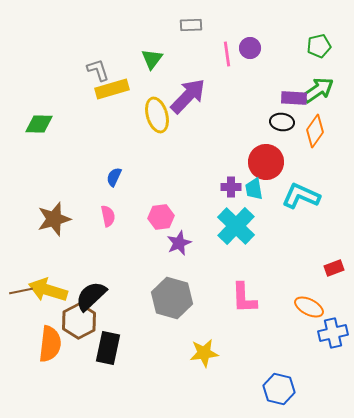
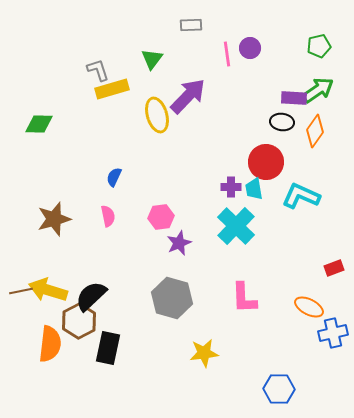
blue hexagon: rotated 12 degrees counterclockwise
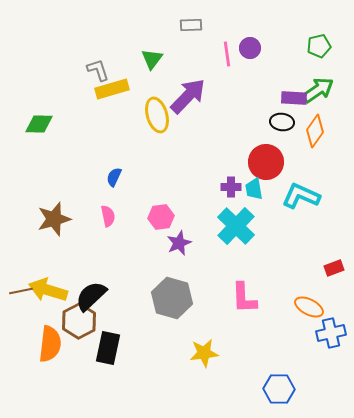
blue cross: moved 2 px left
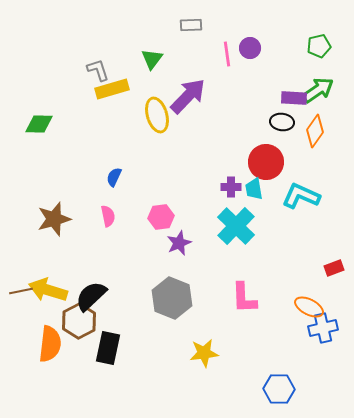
gray hexagon: rotated 6 degrees clockwise
blue cross: moved 8 px left, 5 px up
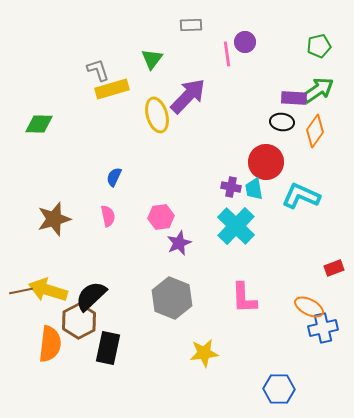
purple circle: moved 5 px left, 6 px up
purple cross: rotated 12 degrees clockwise
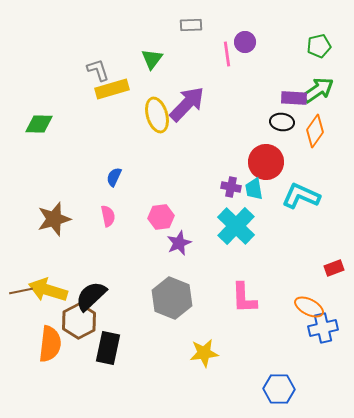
purple arrow: moved 1 px left, 8 px down
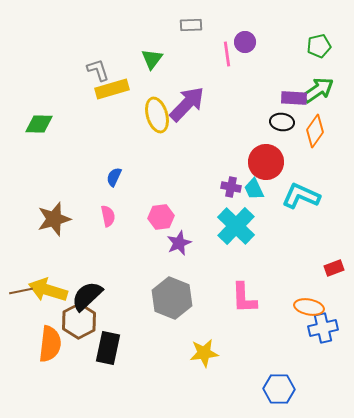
cyan trapezoid: rotated 15 degrees counterclockwise
black semicircle: moved 4 px left
orange ellipse: rotated 16 degrees counterclockwise
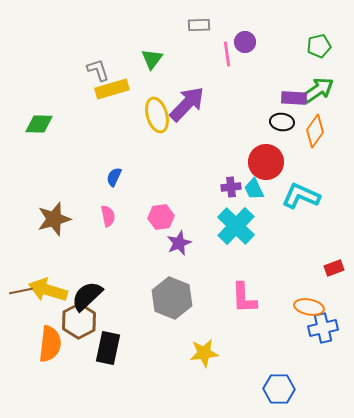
gray rectangle: moved 8 px right
purple cross: rotated 18 degrees counterclockwise
